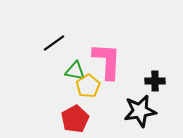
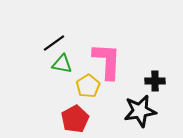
green triangle: moved 13 px left, 7 px up
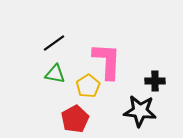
green triangle: moved 7 px left, 10 px down
black star: rotated 16 degrees clockwise
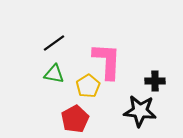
green triangle: moved 1 px left
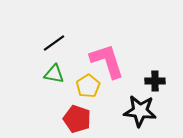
pink L-shape: rotated 21 degrees counterclockwise
red pentagon: moved 2 px right; rotated 24 degrees counterclockwise
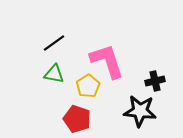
black cross: rotated 12 degrees counterclockwise
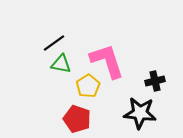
green triangle: moved 7 px right, 10 px up
black star: moved 2 px down
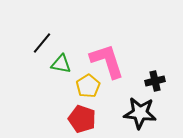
black line: moved 12 px left; rotated 15 degrees counterclockwise
red pentagon: moved 5 px right
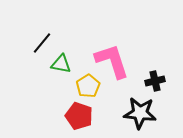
pink L-shape: moved 5 px right
red pentagon: moved 3 px left, 3 px up
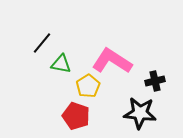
pink L-shape: rotated 39 degrees counterclockwise
red pentagon: moved 3 px left
